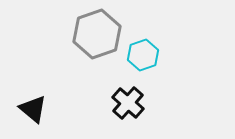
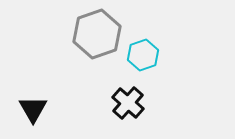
black triangle: rotated 20 degrees clockwise
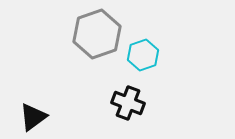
black cross: rotated 20 degrees counterclockwise
black triangle: moved 8 px down; rotated 24 degrees clockwise
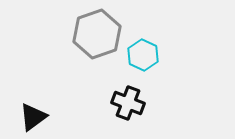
cyan hexagon: rotated 16 degrees counterclockwise
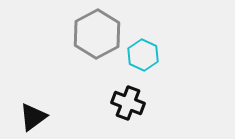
gray hexagon: rotated 9 degrees counterclockwise
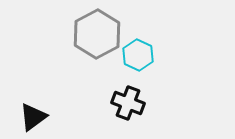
cyan hexagon: moved 5 px left
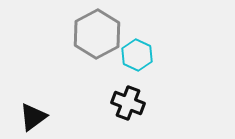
cyan hexagon: moved 1 px left
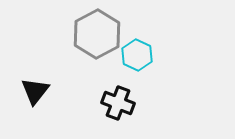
black cross: moved 10 px left
black triangle: moved 2 px right, 26 px up; rotated 16 degrees counterclockwise
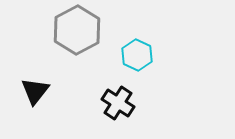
gray hexagon: moved 20 px left, 4 px up
black cross: rotated 12 degrees clockwise
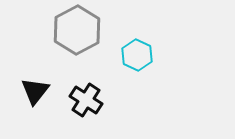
black cross: moved 32 px left, 3 px up
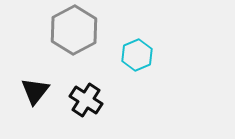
gray hexagon: moved 3 px left
cyan hexagon: rotated 12 degrees clockwise
